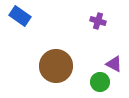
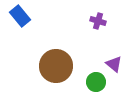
blue rectangle: rotated 15 degrees clockwise
purple triangle: rotated 12 degrees clockwise
green circle: moved 4 px left
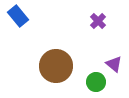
blue rectangle: moved 2 px left
purple cross: rotated 28 degrees clockwise
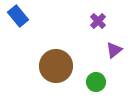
purple triangle: moved 14 px up; rotated 42 degrees clockwise
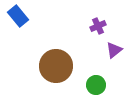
purple cross: moved 5 px down; rotated 21 degrees clockwise
green circle: moved 3 px down
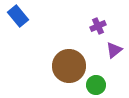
brown circle: moved 13 px right
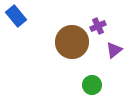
blue rectangle: moved 2 px left
brown circle: moved 3 px right, 24 px up
green circle: moved 4 px left
